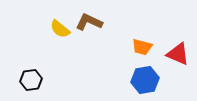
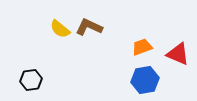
brown L-shape: moved 5 px down
orange trapezoid: rotated 145 degrees clockwise
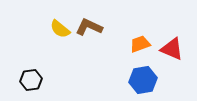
orange trapezoid: moved 2 px left, 3 px up
red triangle: moved 6 px left, 5 px up
blue hexagon: moved 2 px left
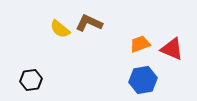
brown L-shape: moved 4 px up
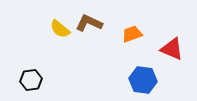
orange trapezoid: moved 8 px left, 10 px up
blue hexagon: rotated 16 degrees clockwise
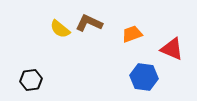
blue hexagon: moved 1 px right, 3 px up
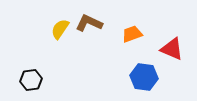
yellow semicircle: rotated 85 degrees clockwise
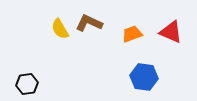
yellow semicircle: rotated 65 degrees counterclockwise
red triangle: moved 1 px left, 17 px up
black hexagon: moved 4 px left, 4 px down
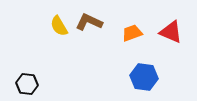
brown L-shape: moved 1 px up
yellow semicircle: moved 1 px left, 3 px up
orange trapezoid: moved 1 px up
black hexagon: rotated 15 degrees clockwise
